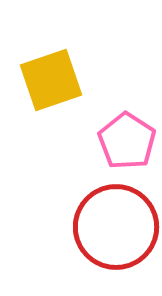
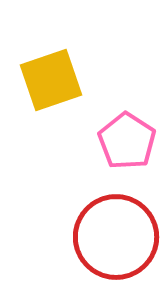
red circle: moved 10 px down
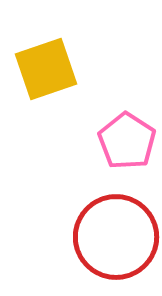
yellow square: moved 5 px left, 11 px up
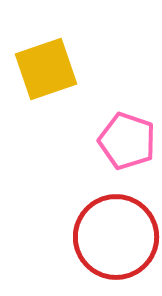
pink pentagon: rotated 14 degrees counterclockwise
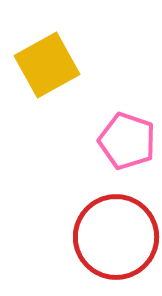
yellow square: moved 1 px right, 4 px up; rotated 10 degrees counterclockwise
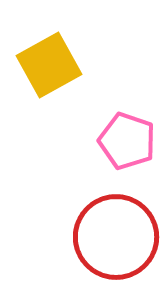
yellow square: moved 2 px right
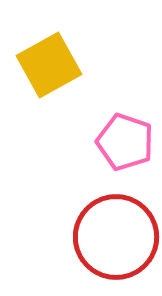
pink pentagon: moved 2 px left, 1 px down
